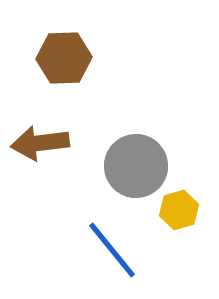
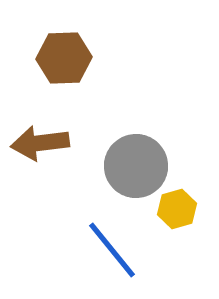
yellow hexagon: moved 2 px left, 1 px up
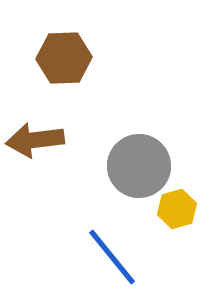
brown arrow: moved 5 px left, 3 px up
gray circle: moved 3 px right
blue line: moved 7 px down
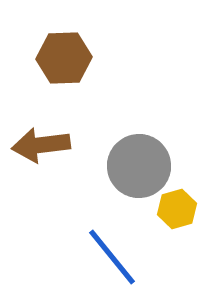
brown arrow: moved 6 px right, 5 px down
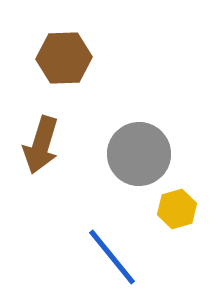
brown arrow: rotated 66 degrees counterclockwise
gray circle: moved 12 px up
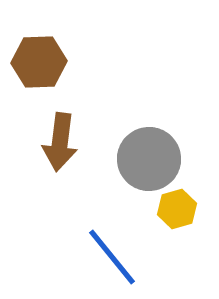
brown hexagon: moved 25 px left, 4 px down
brown arrow: moved 19 px right, 3 px up; rotated 10 degrees counterclockwise
gray circle: moved 10 px right, 5 px down
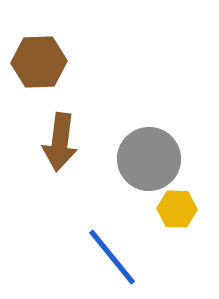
yellow hexagon: rotated 18 degrees clockwise
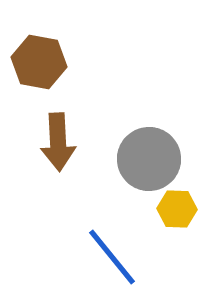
brown hexagon: rotated 12 degrees clockwise
brown arrow: moved 2 px left; rotated 10 degrees counterclockwise
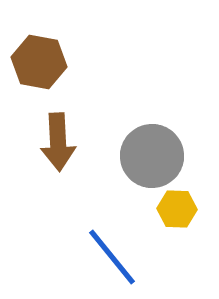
gray circle: moved 3 px right, 3 px up
